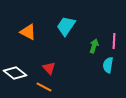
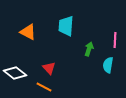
cyan trapezoid: rotated 30 degrees counterclockwise
pink line: moved 1 px right, 1 px up
green arrow: moved 5 px left, 3 px down
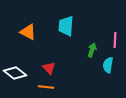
green arrow: moved 3 px right, 1 px down
orange line: moved 2 px right; rotated 21 degrees counterclockwise
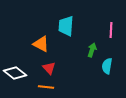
orange triangle: moved 13 px right, 12 px down
pink line: moved 4 px left, 10 px up
cyan semicircle: moved 1 px left, 1 px down
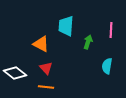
green arrow: moved 4 px left, 8 px up
red triangle: moved 3 px left
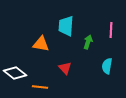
orange triangle: rotated 18 degrees counterclockwise
red triangle: moved 19 px right
orange line: moved 6 px left
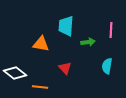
green arrow: rotated 64 degrees clockwise
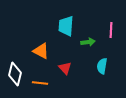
orange triangle: moved 7 px down; rotated 18 degrees clockwise
cyan semicircle: moved 5 px left
white diamond: moved 1 px down; rotated 65 degrees clockwise
orange line: moved 4 px up
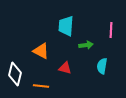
green arrow: moved 2 px left, 3 px down
red triangle: rotated 32 degrees counterclockwise
orange line: moved 1 px right, 3 px down
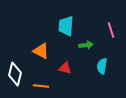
pink line: rotated 21 degrees counterclockwise
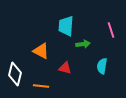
green arrow: moved 3 px left, 1 px up
